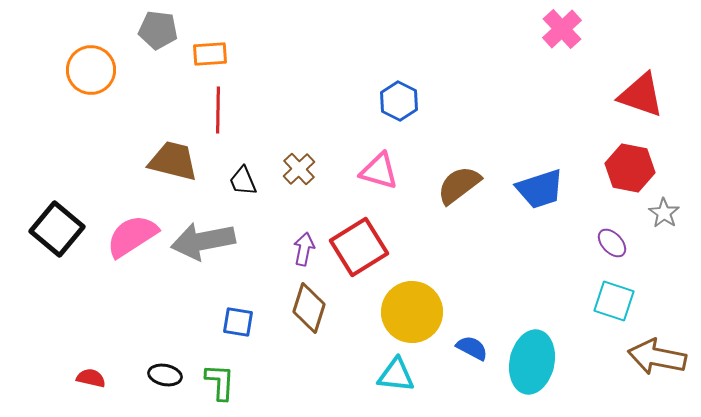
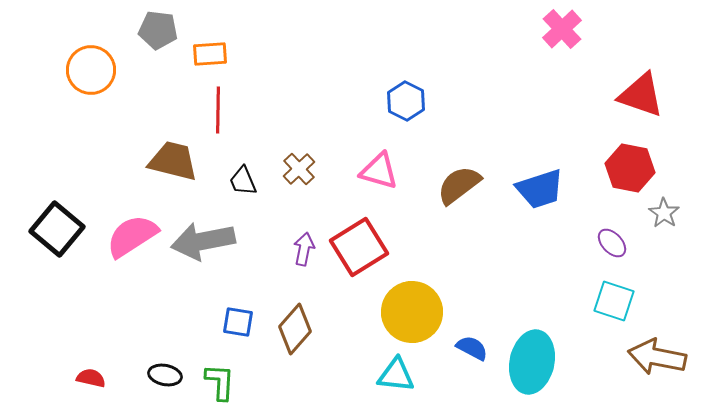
blue hexagon: moved 7 px right
brown diamond: moved 14 px left, 21 px down; rotated 24 degrees clockwise
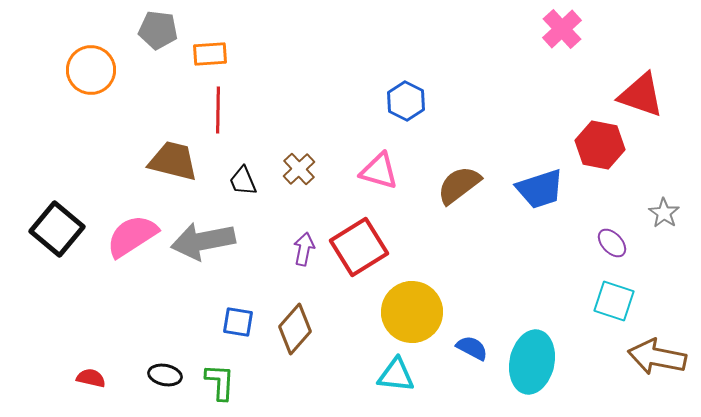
red hexagon: moved 30 px left, 23 px up
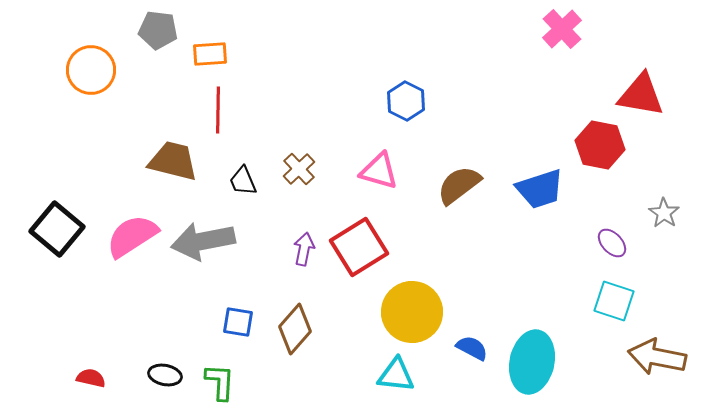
red triangle: rotated 9 degrees counterclockwise
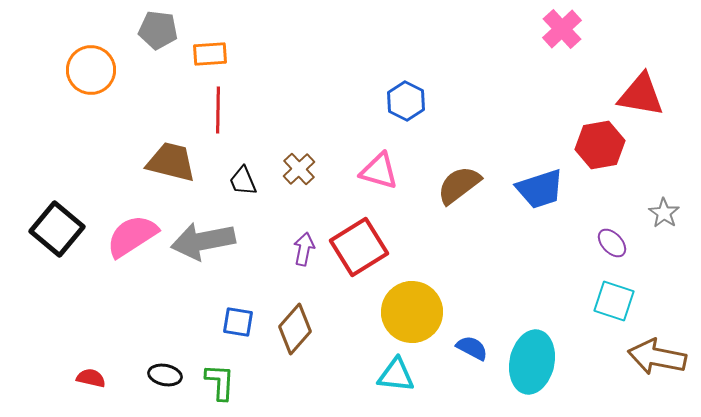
red hexagon: rotated 21 degrees counterclockwise
brown trapezoid: moved 2 px left, 1 px down
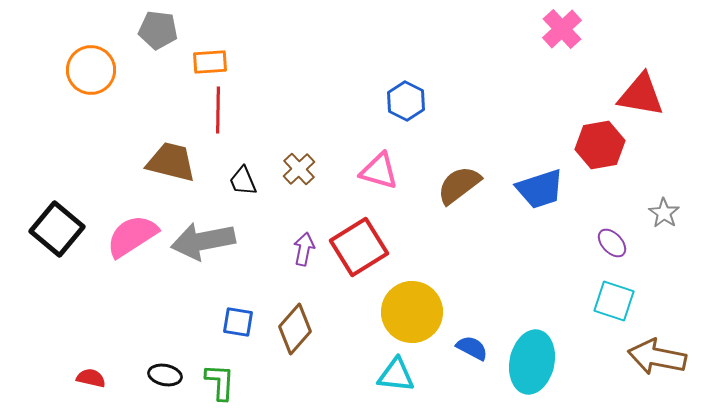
orange rectangle: moved 8 px down
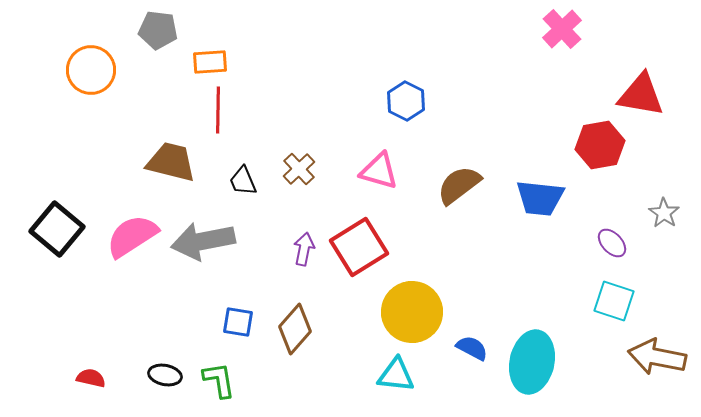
blue trapezoid: moved 9 px down; rotated 24 degrees clockwise
green L-shape: moved 1 px left, 2 px up; rotated 12 degrees counterclockwise
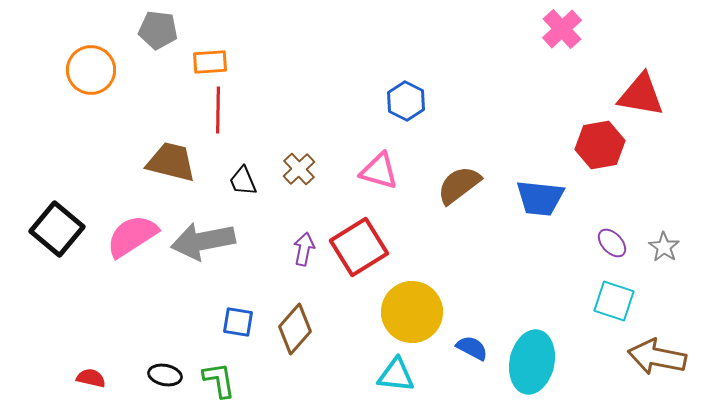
gray star: moved 34 px down
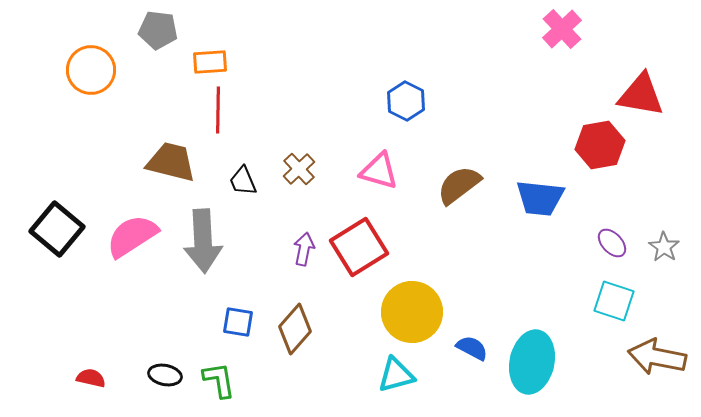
gray arrow: rotated 82 degrees counterclockwise
cyan triangle: rotated 21 degrees counterclockwise
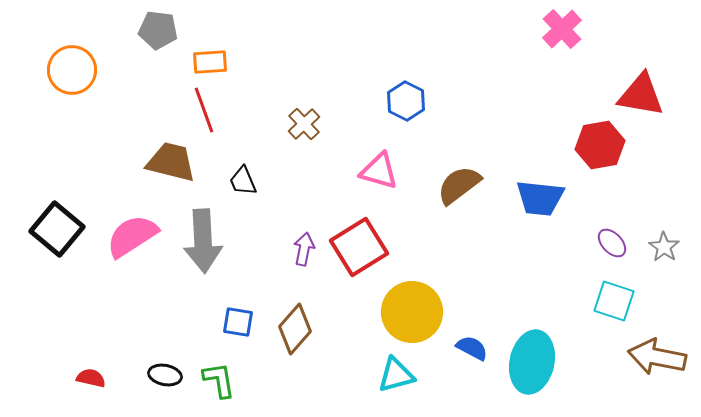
orange circle: moved 19 px left
red line: moved 14 px left; rotated 21 degrees counterclockwise
brown cross: moved 5 px right, 45 px up
